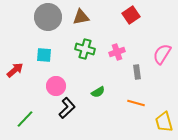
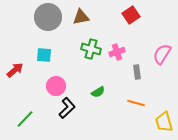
green cross: moved 6 px right
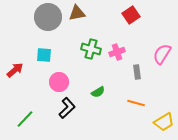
brown triangle: moved 4 px left, 4 px up
pink circle: moved 3 px right, 4 px up
yellow trapezoid: rotated 105 degrees counterclockwise
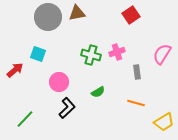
green cross: moved 6 px down
cyan square: moved 6 px left, 1 px up; rotated 14 degrees clockwise
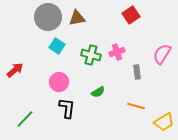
brown triangle: moved 5 px down
cyan square: moved 19 px right, 8 px up; rotated 14 degrees clockwise
orange line: moved 3 px down
black L-shape: rotated 40 degrees counterclockwise
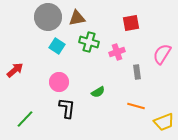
red square: moved 8 px down; rotated 24 degrees clockwise
green cross: moved 2 px left, 13 px up
yellow trapezoid: rotated 10 degrees clockwise
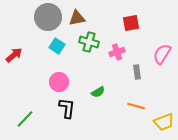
red arrow: moved 1 px left, 15 px up
